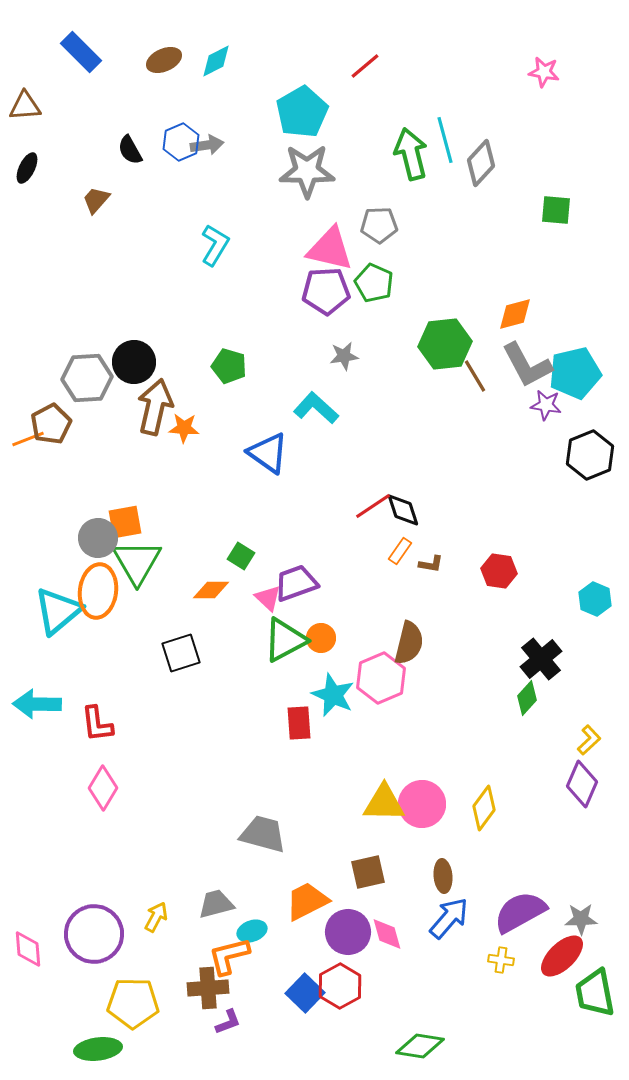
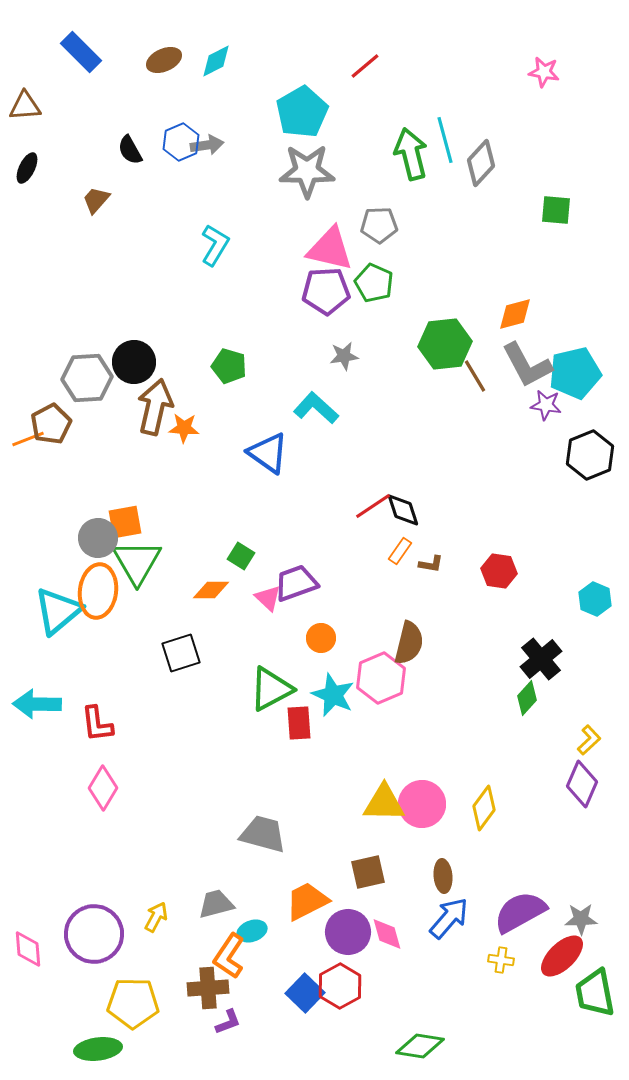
green triangle at (285, 640): moved 14 px left, 49 px down
orange L-shape at (229, 956): rotated 42 degrees counterclockwise
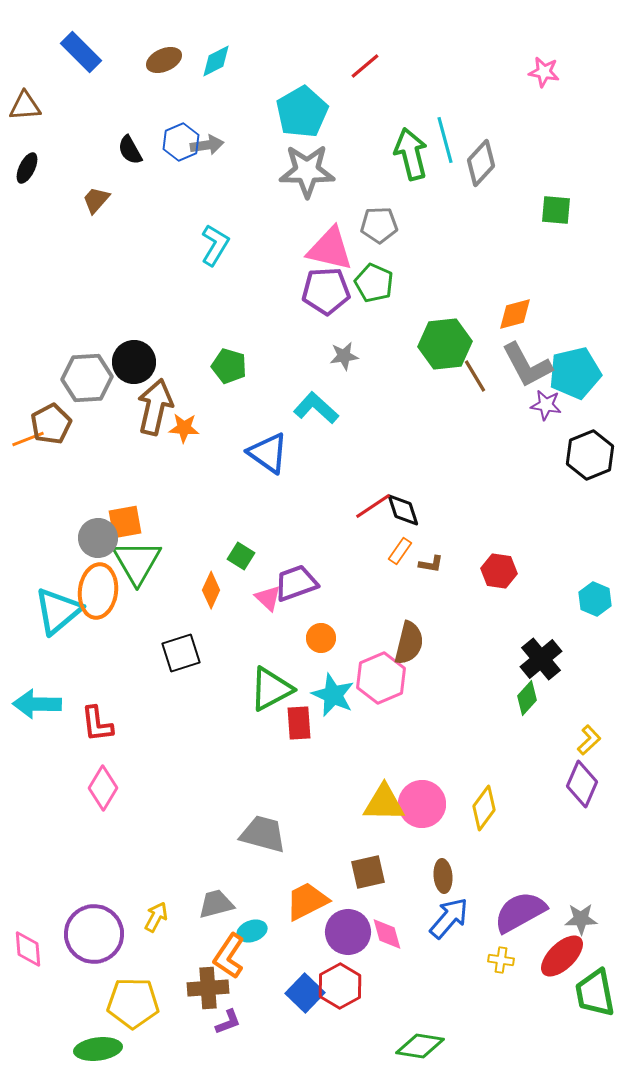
orange diamond at (211, 590): rotated 66 degrees counterclockwise
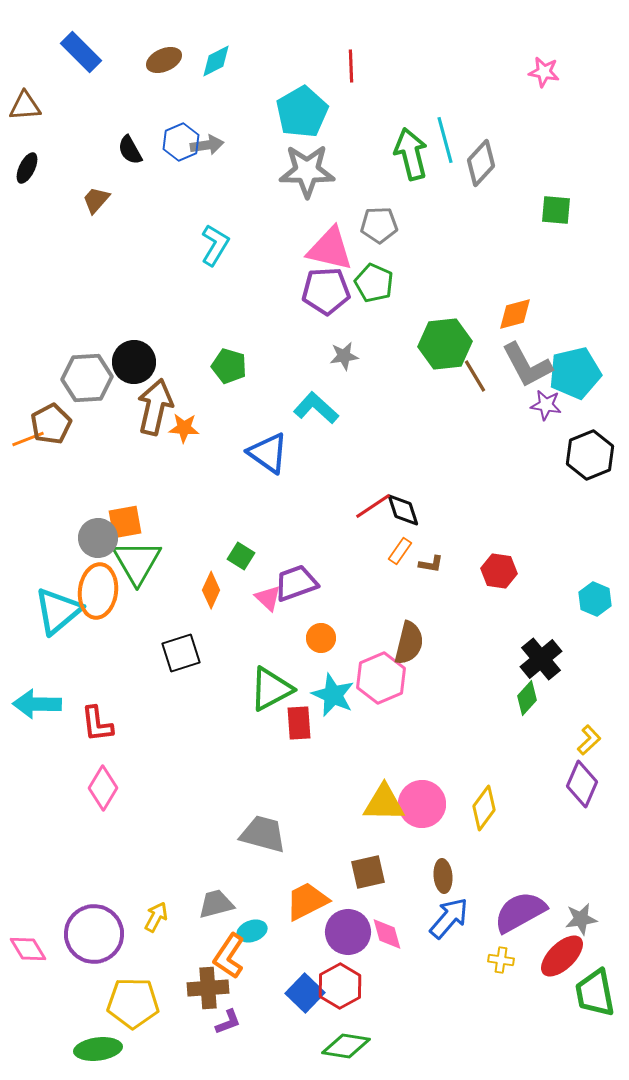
red line at (365, 66): moved 14 px left; rotated 52 degrees counterclockwise
gray star at (581, 919): rotated 8 degrees counterclockwise
pink diamond at (28, 949): rotated 27 degrees counterclockwise
green diamond at (420, 1046): moved 74 px left
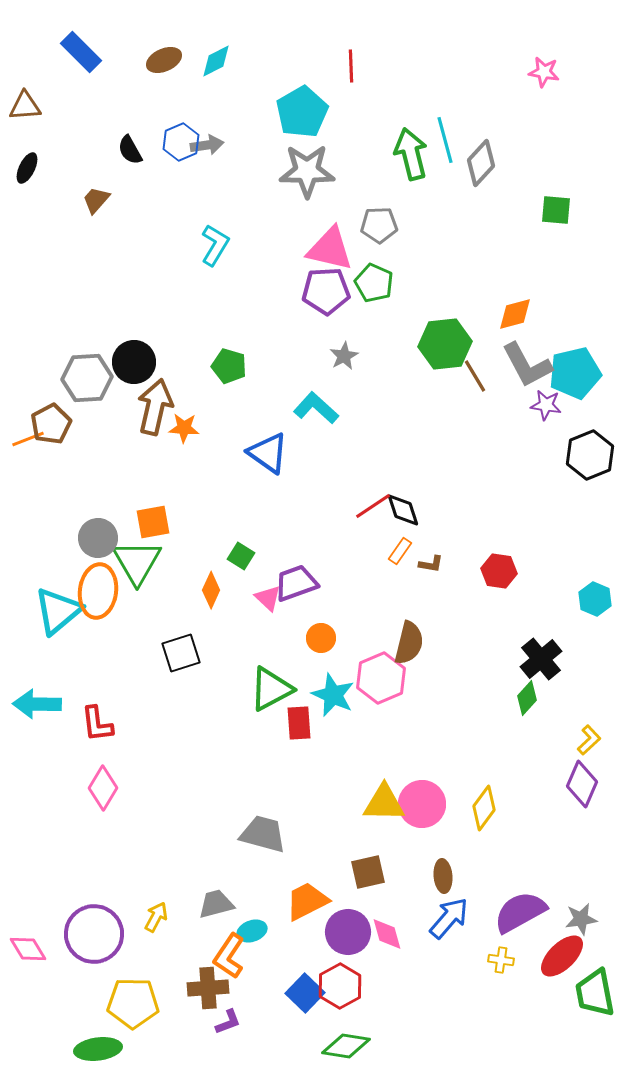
gray star at (344, 356): rotated 20 degrees counterclockwise
orange square at (125, 522): moved 28 px right
